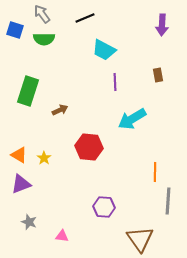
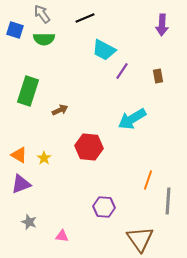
brown rectangle: moved 1 px down
purple line: moved 7 px right, 11 px up; rotated 36 degrees clockwise
orange line: moved 7 px left, 8 px down; rotated 18 degrees clockwise
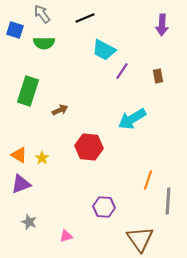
green semicircle: moved 4 px down
yellow star: moved 2 px left
pink triangle: moved 4 px right; rotated 24 degrees counterclockwise
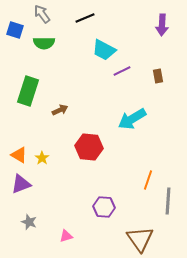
purple line: rotated 30 degrees clockwise
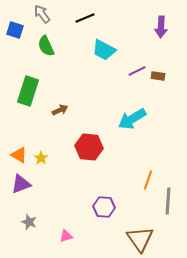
purple arrow: moved 1 px left, 2 px down
green semicircle: moved 2 px right, 3 px down; rotated 65 degrees clockwise
purple line: moved 15 px right
brown rectangle: rotated 72 degrees counterclockwise
yellow star: moved 1 px left
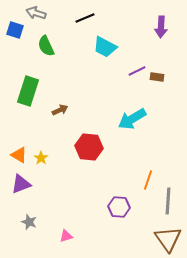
gray arrow: moved 6 px left, 1 px up; rotated 36 degrees counterclockwise
cyan trapezoid: moved 1 px right, 3 px up
brown rectangle: moved 1 px left, 1 px down
purple hexagon: moved 15 px right
brown triangle: moved 28 px right
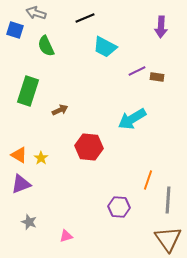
gray line: moved 1 px up
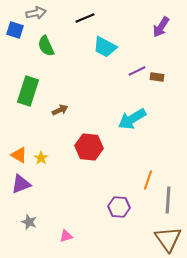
gray arrow: rotated 150 degrees clockwise
purple arrow: rotated 30 degrees clockwise
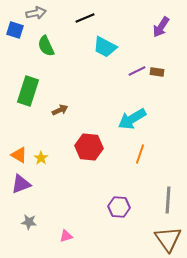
brown rectangle: moved 5 px up
orange line: moved 8 px left, 26 px up
gray star: rotated 14 degrees counterclockwise
